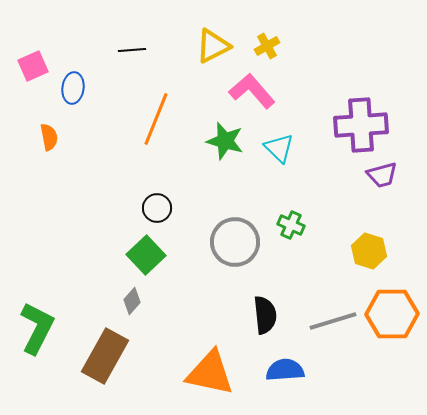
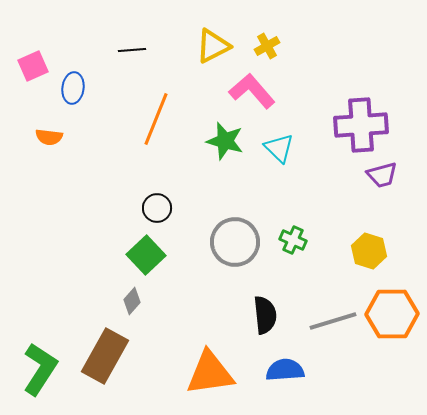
orange semicircle: rotated 108 degrees clockwise
green cross: moved 2 px right, 15 px down
green L-shape: moved 3 px right, 41 px down; rotated 6 degrees clockwise
orange triangle: rotated 20 degrees counterclockwise
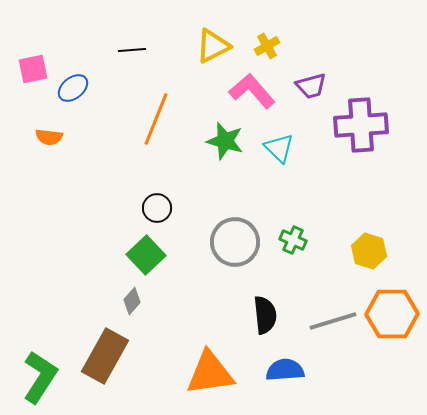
pink square: moved 3 px down; rotated 12 degrees clockwise
blue ellipse: rotated 44 degrees clockwise
purple trapezoid: moved 71 px left, 89 px up
green L-shape: moved 8 px down
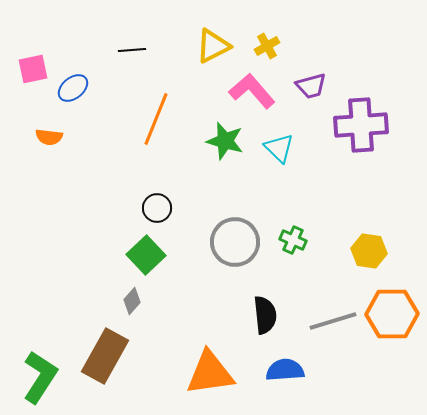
yellow hexagon: rotated 8 degrees counterclockwise
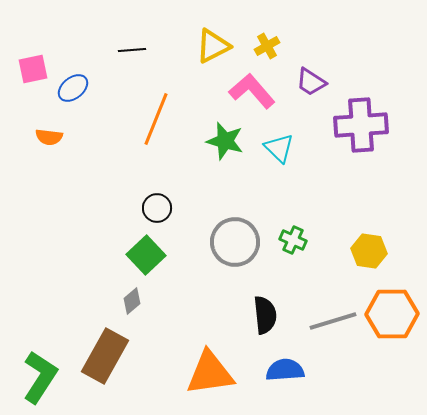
purple trapezoid: moved 4 px up; rotated 48 degrees clockwise
gray diamond: rotated 8 degrees clockwise
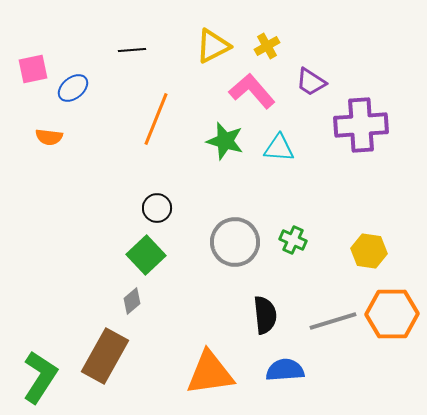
cyan triangle: rotated 40 degrees counterclockwise
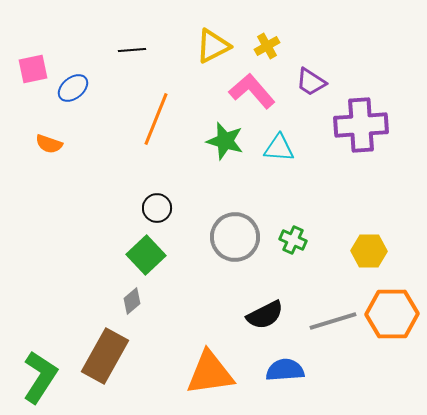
orange semicircle: moved 7 px down; rotated 12 degrees clockwise
gray circle: moved 5 px up
yellow hexagon: rotated 8 degrees counterclockwise
black semicircle: rotated 69 degrees clockwise
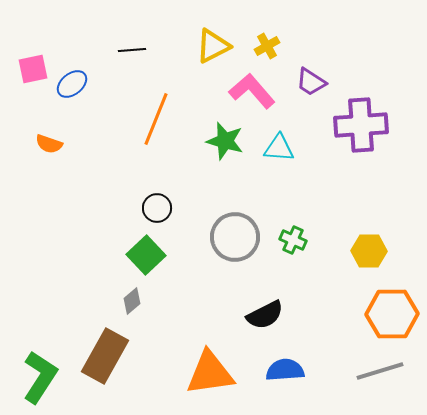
blue ellipse: moved 1 px left, 4 px up
gray line: moved 47 px right, 50 px down
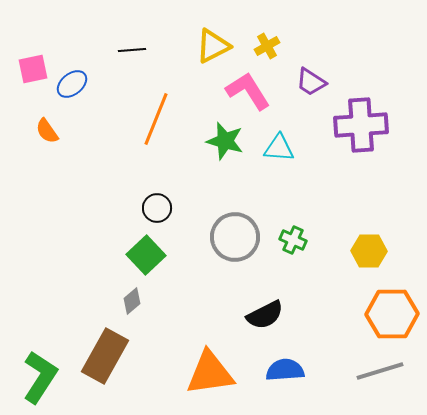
pink L-shape: moved 4 px left; rotated 9 degrees clockwise
orange semicircle: moved 2 px left, 13 px up; rotated 36 degrees clockwise
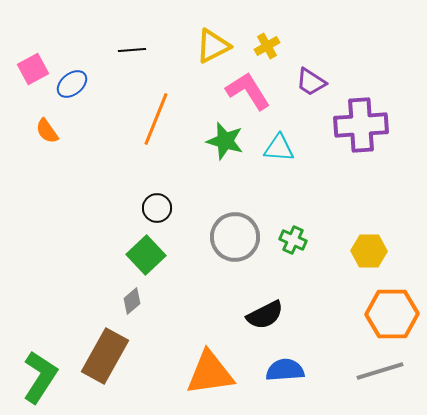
pink square: rotated 16 degrees counterclockwise
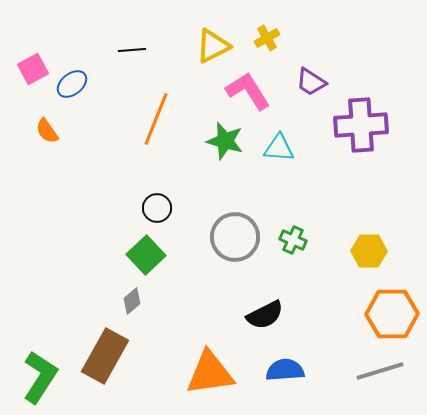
yellow cross: moved 8 px up
